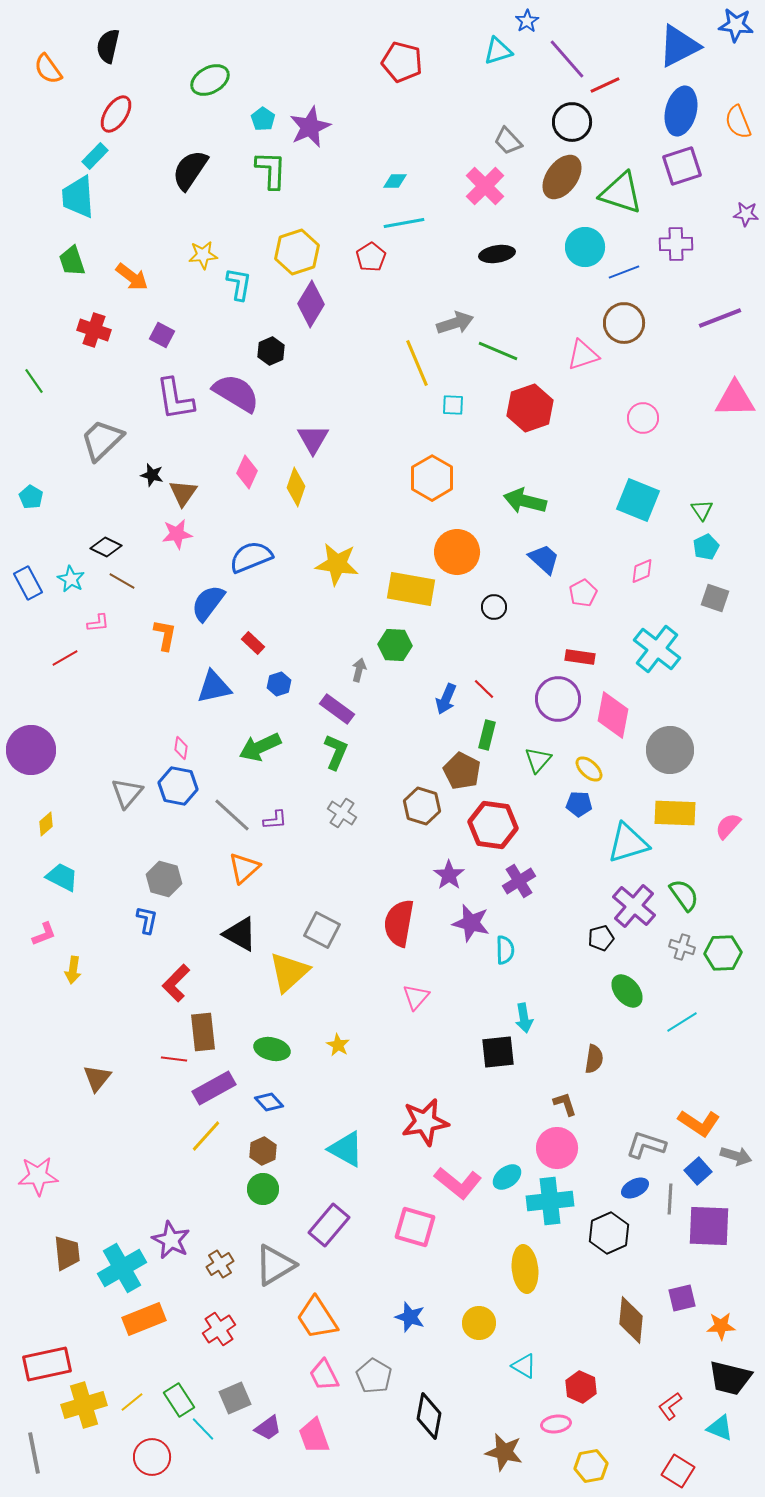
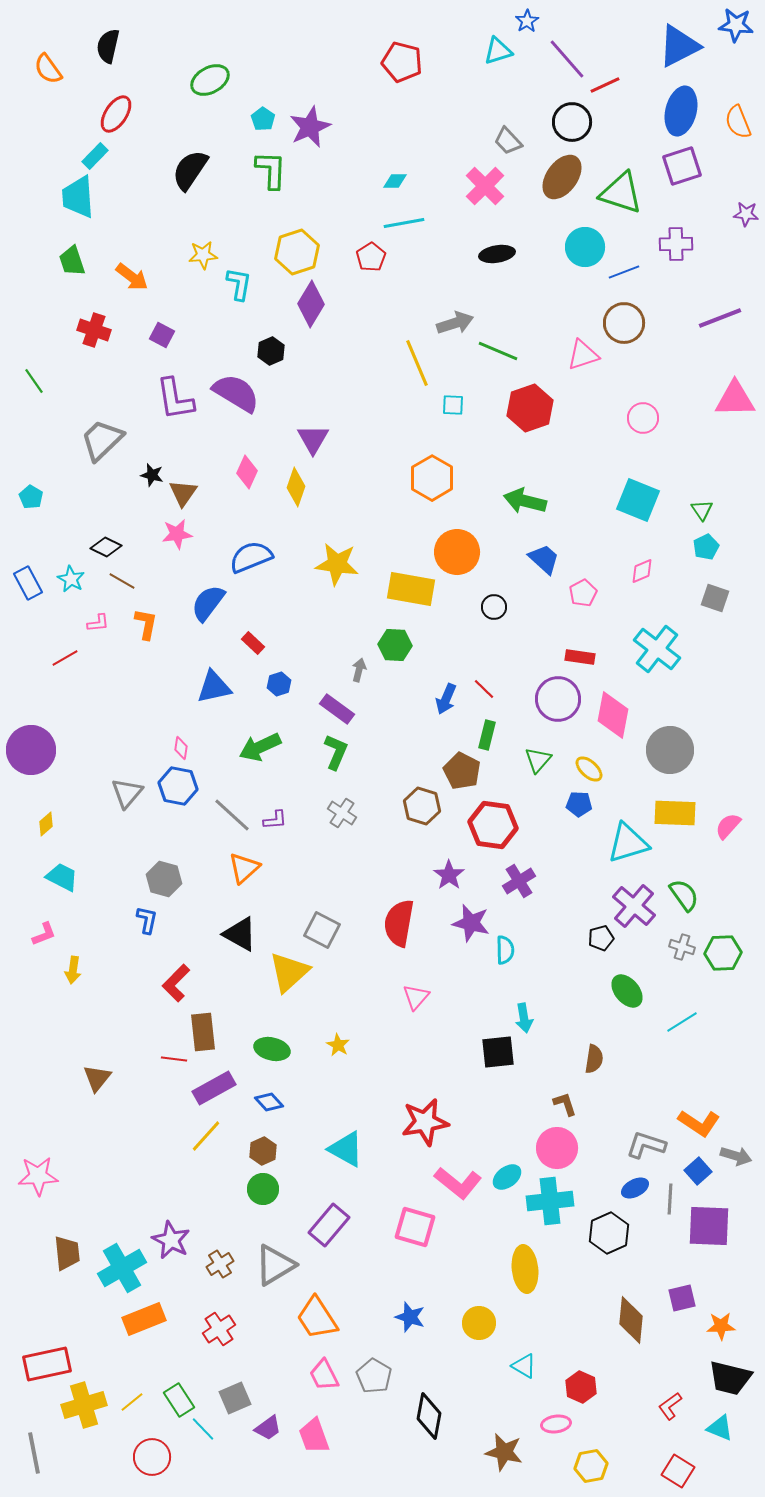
orange L-shape at (165, 635): moved 19 px left, 11 px up
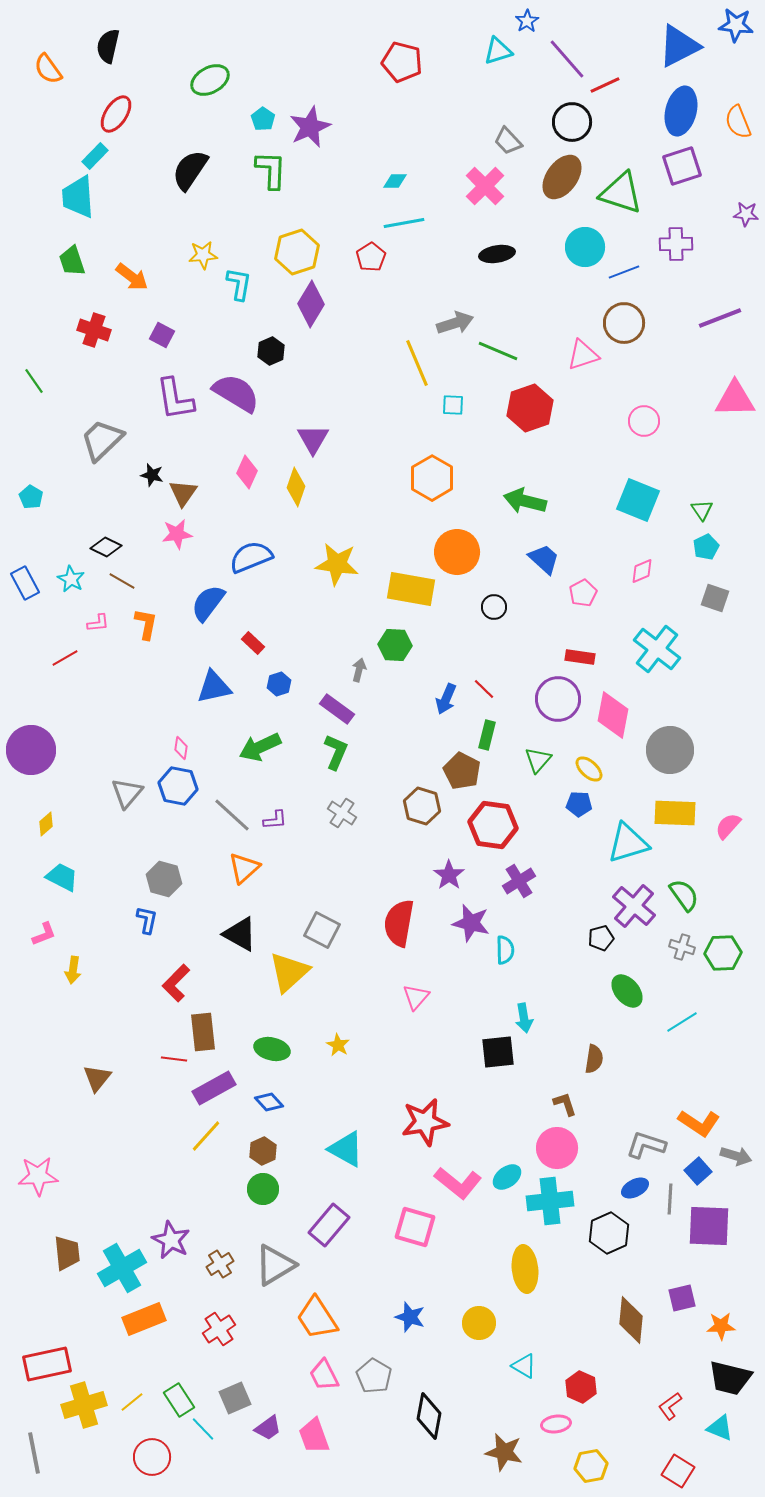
pink circle at (643, 418): moved 1 px right, 3 px down
blue rectangle at (28, 583): moved 3 px left
